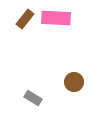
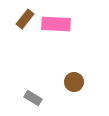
pink rectangle: moved 6 px down
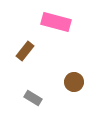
brown rectangle: moved 32 px down
pink rectangle: moved 2 px up; rotated 12 degrees clockwise
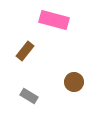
pink rectangle: moved 2 px left, 2 px up
gray rectangle: moved 4 px left, 2 px up
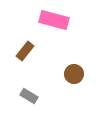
brown circle: moved 8 px up
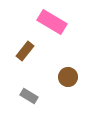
pink rectangle: moved 2 px left, 2 px down; rotated 16 degrees clockwise
brown circle: moved 6 px left, 3 px down
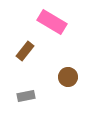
gray rectangle: moved 3 px left; rotated 42 degrees counterclockwise
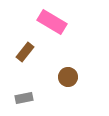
brown rectangle: moved 1 px down
gray rectangle: moved 2 px left, 2 px down
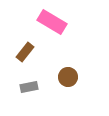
gray rectangle: moved 5 px right, 11 px up
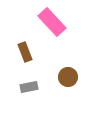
pink rectangle: rotated 16 degrees clockwise
brown rectangle: rotated 60 degrees counterclockwise
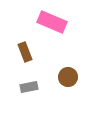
pink rectangle: rotated 24 degrees counterclockwise
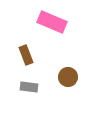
brown rectangle: moved 1 px right, 3 px down
gray rectangle: rotated 18 degrees clockwise
